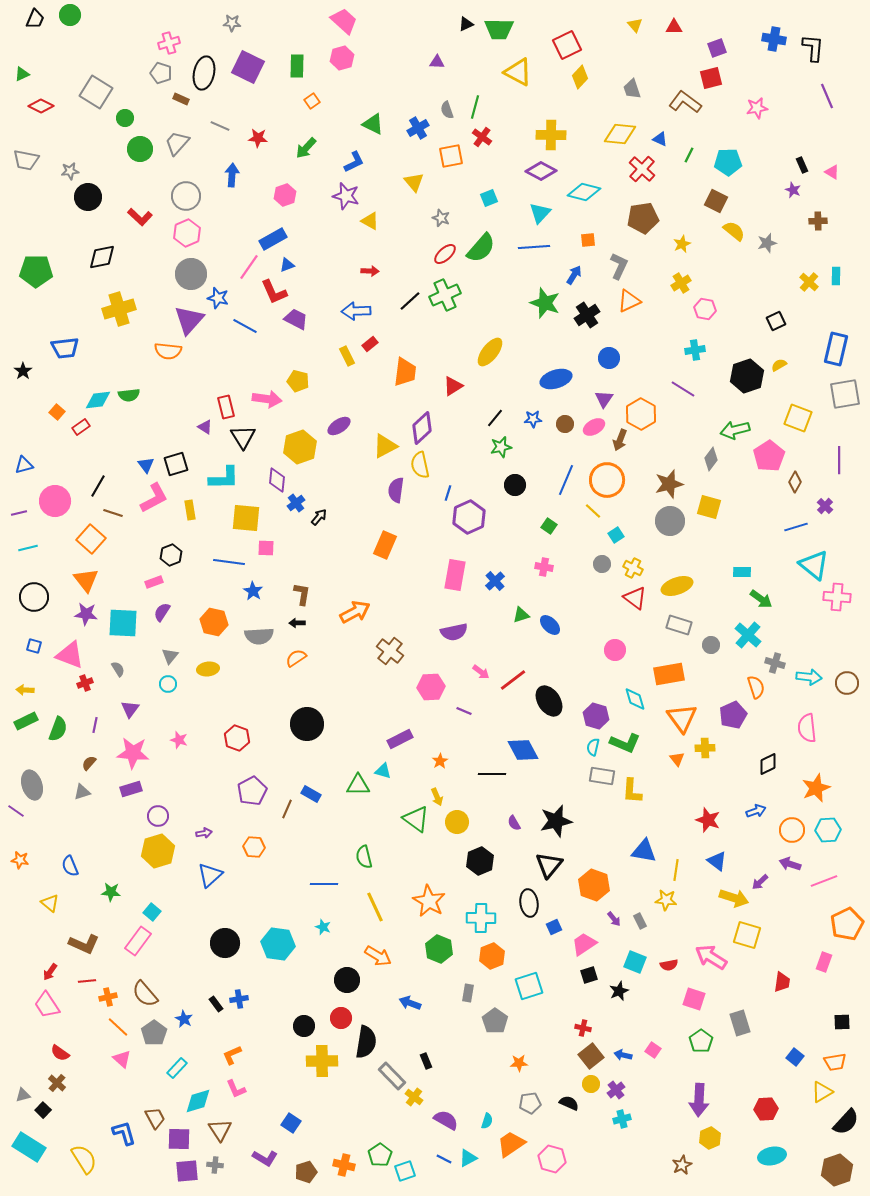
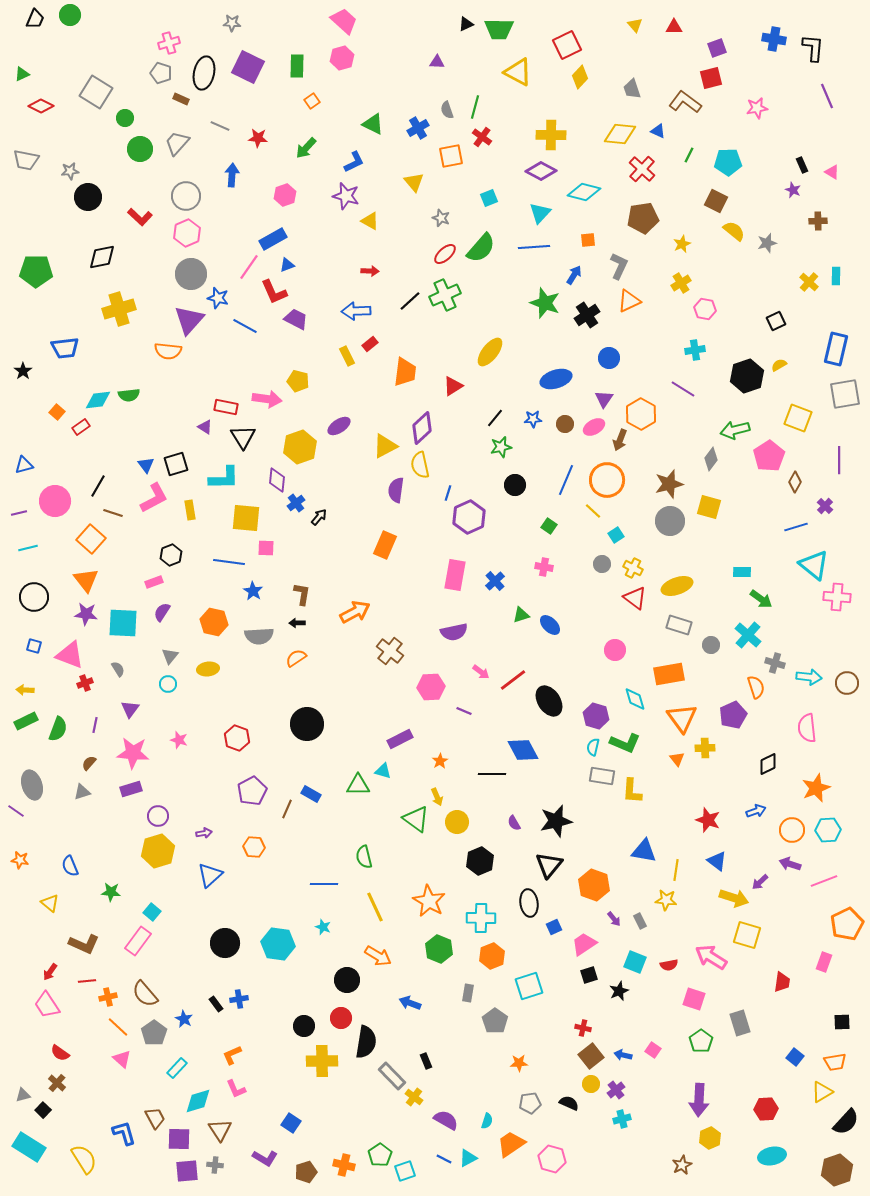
blue triangle at (660, 139): moved 2 px left, 8 px up
red rectangle at (226, 407): rotated 65 degrees counterclockwise
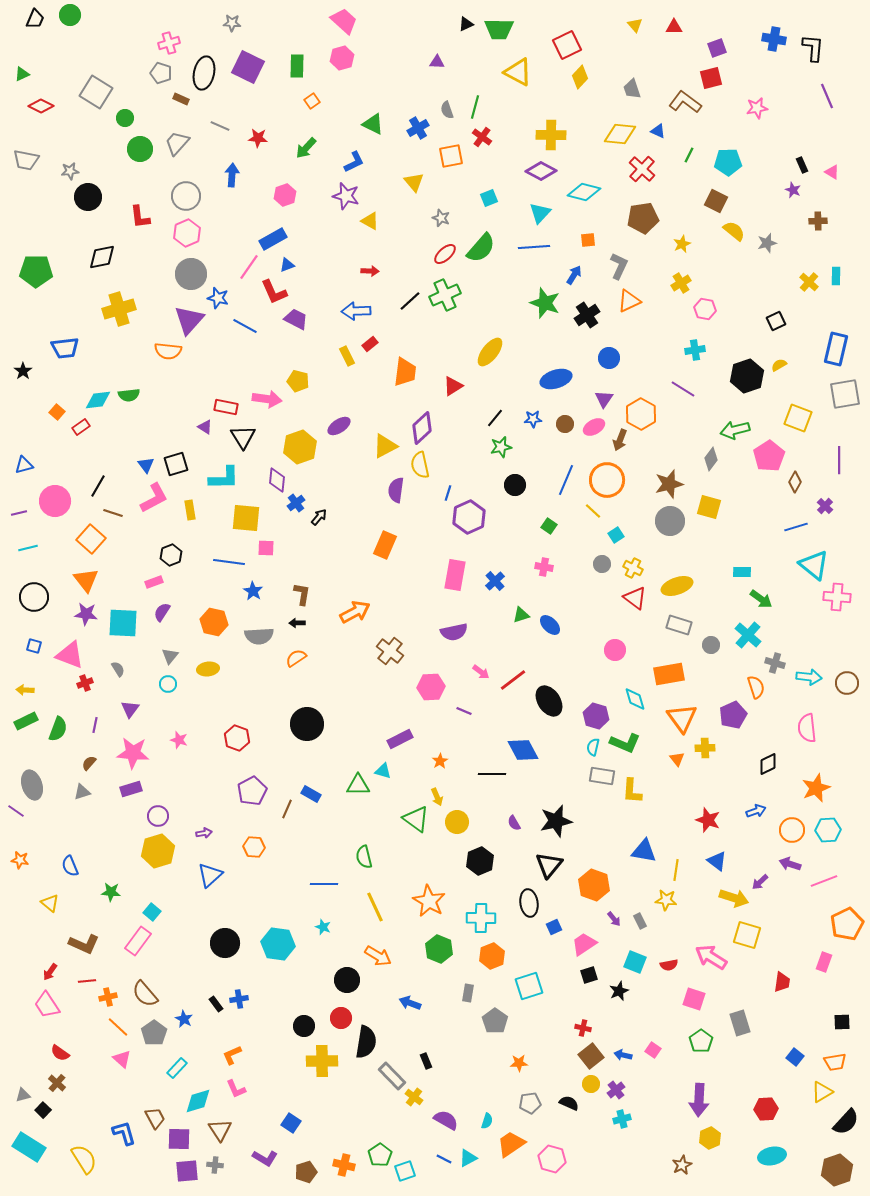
red L-shape at (140, 217): rotated 40 degrees clockwise
